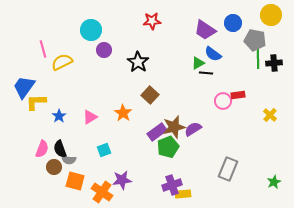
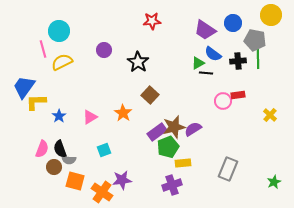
cyan circle: moved 32 px left, 1 px down
black cross: moved 36 px left, 2 px up
yellow rectangle: moved 31 px up
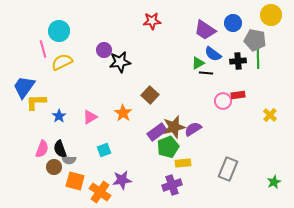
black star: moved 18 px left; rotated 30 degrees clockwise
orange cross: moved 2 px left
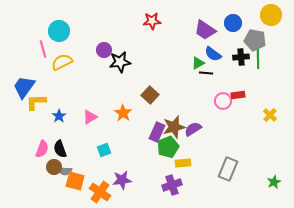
black cross: moved 3 px right, 4 px up
purple rectangle: rotated 30 degrees counterclockwise
gray semicircle: moved 4 px left, 11 px down
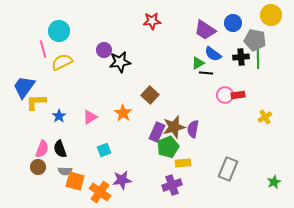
pink circle: moved 2 px right, 6 px up
yellow cross: moved 5 px left, 2 px down; rotated 16 degrees clockwise
purple semicircle: rotated 48 degrees counterclockwise
brown circle: moved 16 px left
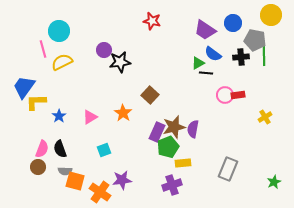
red star: rotated 18 degrees clockwise
green line: moved 6 px right, 3 px up
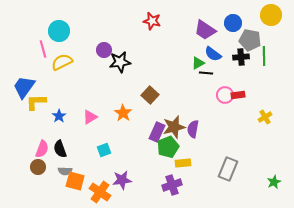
gray pentagon: moved 5 px left
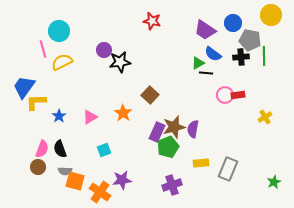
yellow rectangle: moved 18 px right
